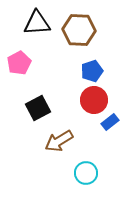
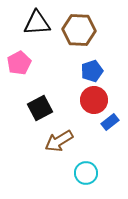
black square: moved 2 px right
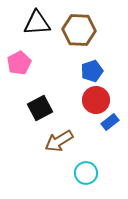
red circle: moved 2 px right
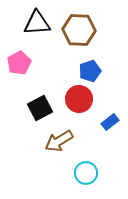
blue pentagon: moved 2 px left
red circle: moved 17 px left, 1 px up
